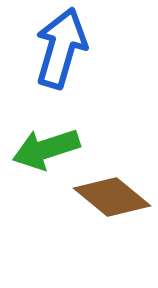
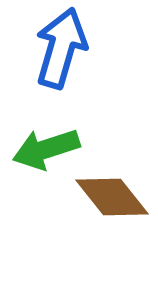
brown diamond: rotated 12 degrees clockwise
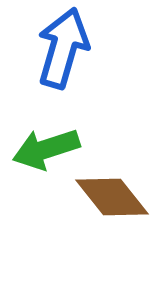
blue arrow: moved 2 px right
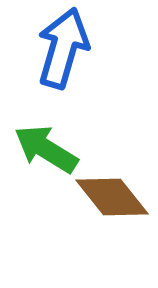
green arrow: rotated 50 degrees clockwise
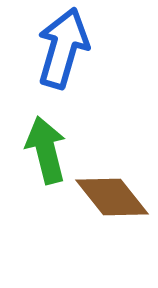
green arrow: moved 1 px down; rotated 44 degrees clockwise
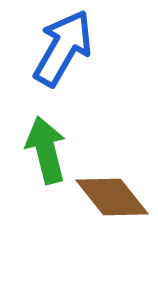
blue arrow: rotated 14 degrees clockwise
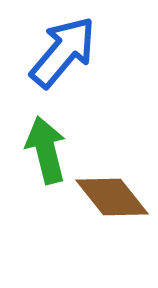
blue arrow: moved 4 px down; rotated 10 degrees clockwise
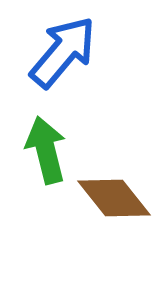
brown diamond: moved 2 px right, 1 px down
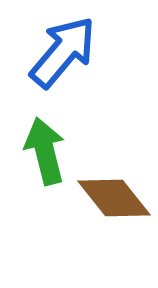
green arrow: moved 1 px left, 1 px down
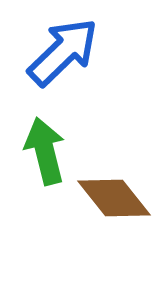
blue arrow: rotated 6 degrees clockwise
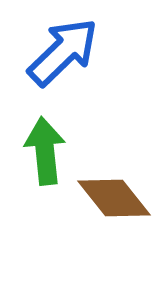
green arrow: rotated 8 degrees clockwise
